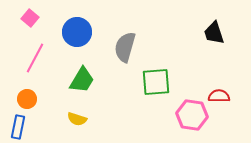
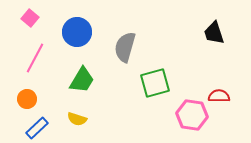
green square: moved 1 px left, 1 px down; rotated 12 degrees counterclockwise
blue rectangle: moved 19 px right, 1 px down; rotated 35 degrees clockwise
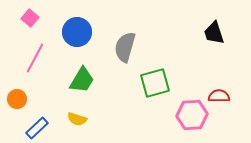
orange circle: moved 10 px left
pink hexagon: rotated 12 degrees counterclockwise
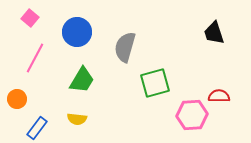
yellow semicircle: rotated 12 degrees counterclockwise
blue rectangle: rotated 10 degrees counterclockwise
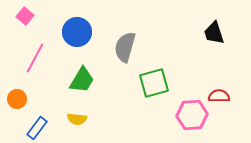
pink square: moved 5 px left, 2 px up
green square: moved 1 px left
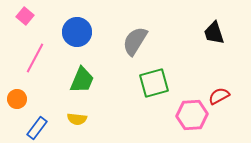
gray semicircle: moved 10 px right, 6 px up; rotated 16 degrees clockwise
green trapezoid: rotated 8 degrees counterclockwise
red semicircle: rotated 30 degrees counterclockwise
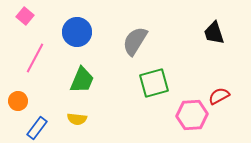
orange circle: moved 1 px right, 2 px down
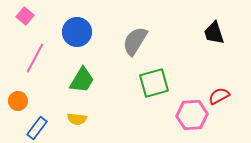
green trapezoid: rotated 8 degrees clockwise
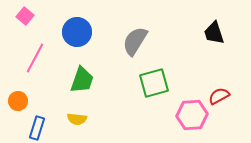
green trapezoid: rotated 12 degrees counterclockwise
blue rectangle: rotated 20 degrees counterclockwise
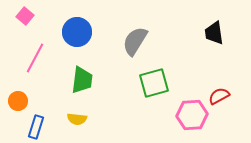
black trapezoid: rotated 10 degrees clockwise
green trapezoid: rotated 12 degrees counterclockwise
blue rectangle: moved 1 px left, 1 px up
